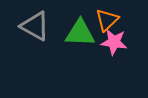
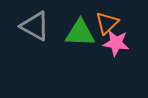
orange triangle: moved 3 px down
pink star: moved 2 px right, 1 px down
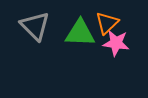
gray triangle: rotated 16 degrees clockwise
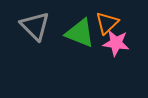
green triangle: rotated 20 degrees clockwise
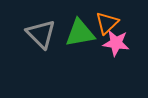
gray triangle: moved 6 px right, 8 px down
green triangle: rotated 32 degrees counterclockwise
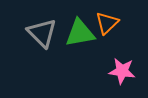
gray triangle: moved 1 px right, 1 px up
pink star: moved 6 px right, 28 px down
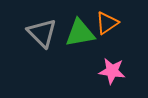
orange triangle: rotated 10 degrees clockwise
pink star: moved 10 px left
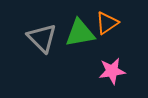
gray triangle: moved 5 px down
pink star: rotated 16 degrees counterclockwise
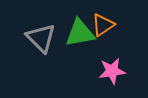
orange triangle: moved 4 px left, 2 px down
gray triangle: moved 1 px left
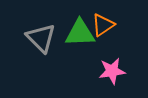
green triangle: rotated 8 degrees clockwise
